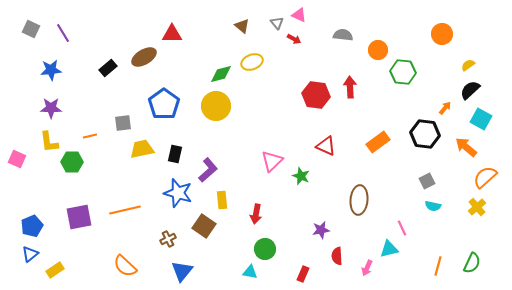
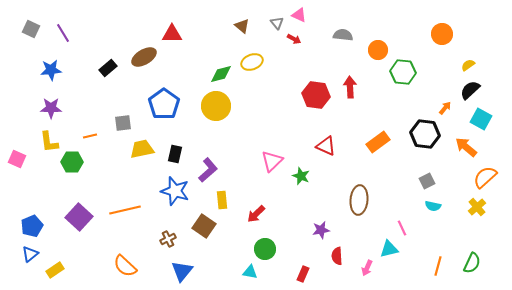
blue star at (178, 193): moved 3 px left, 2 px up
red arrow at (256, 214): rotated 36 degrees clockwise
purple square at (79, 217): rotated 36 degrees counterclockwise
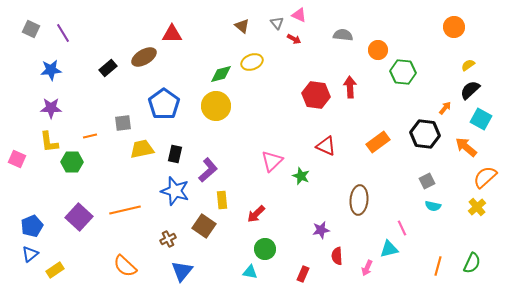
orange circle at (442, 34): moved 12 px right, 7 px up
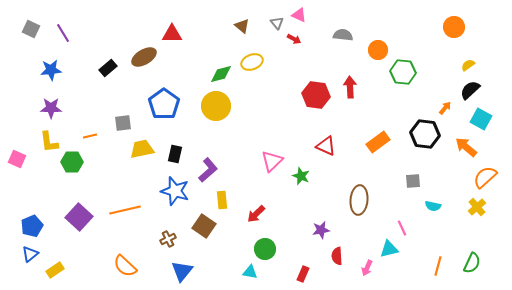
gray square at (427, 181): moved 14 px left; rotated 21 degrees clockwise
